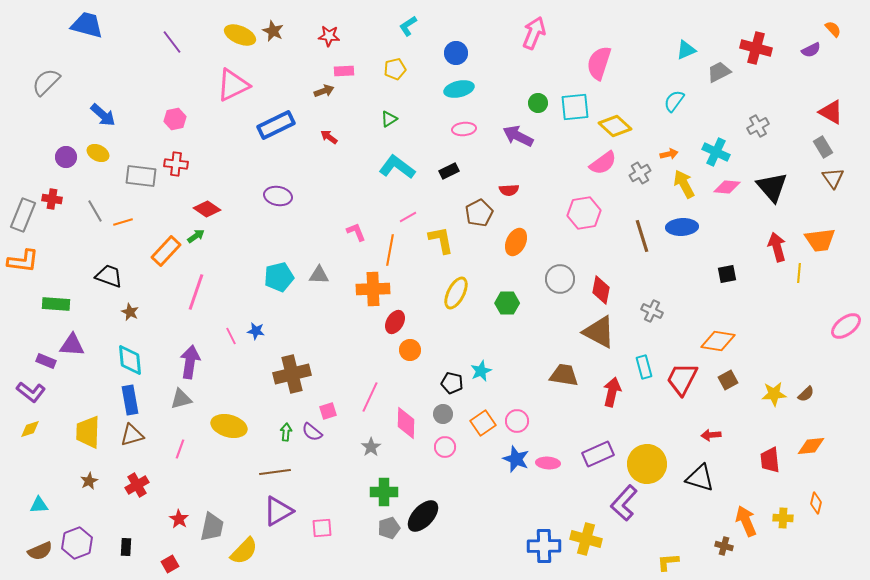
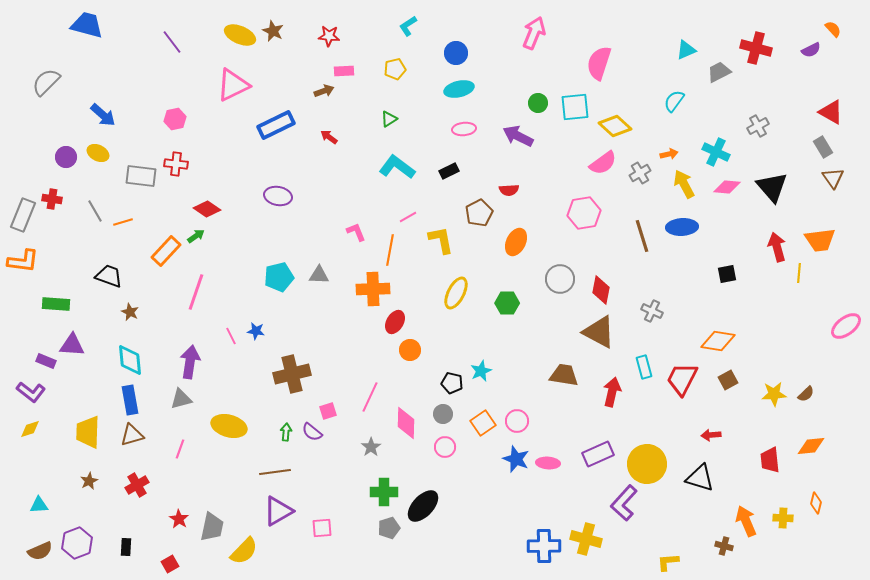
black ellipse at (423, 516): moved 10 px up
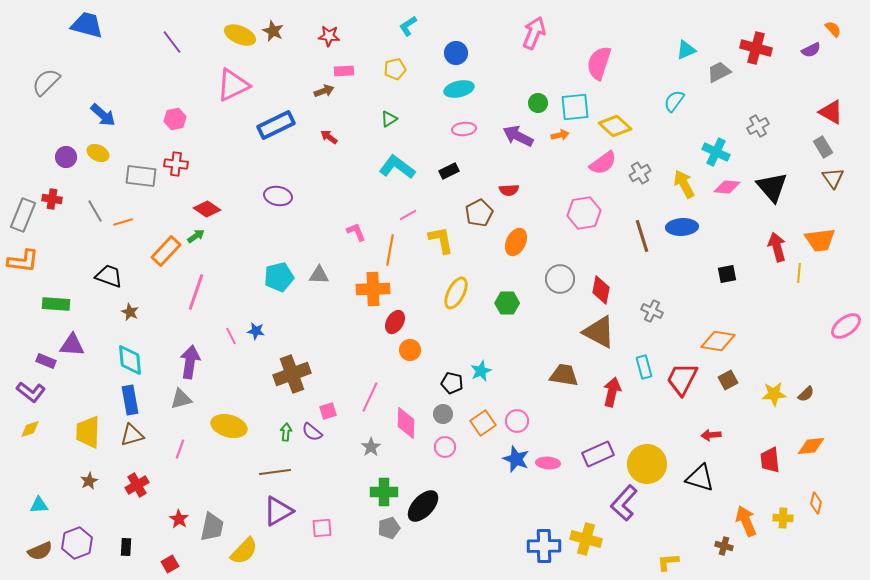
orange arrow at (669, 154): moved 109 px left, 19 px up
pink line at (408, 217): moved 2 px up
brown cross at (292, 374): rotated 6 degrees counterclockwise
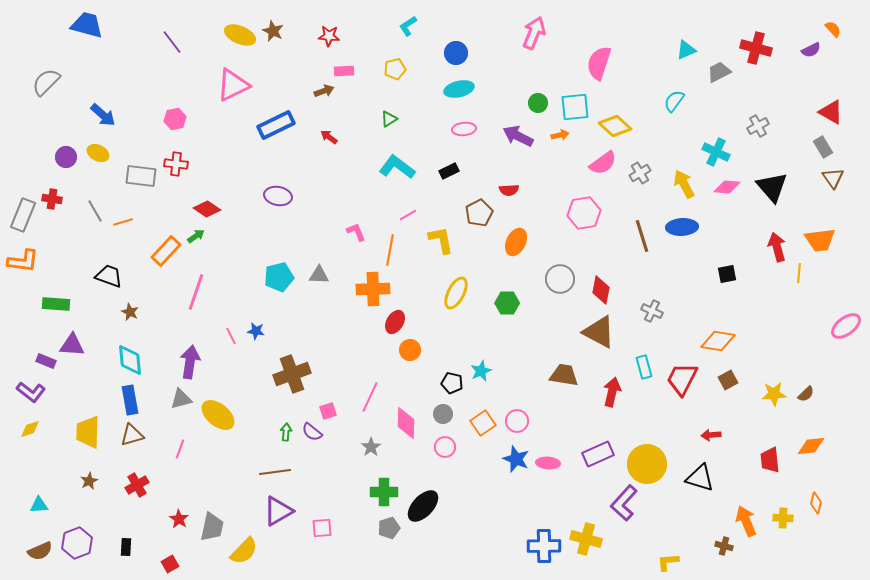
yellow ellipse at (229, 426): moved 11 px left, 11 px up; rotated 24 degrees clockwise
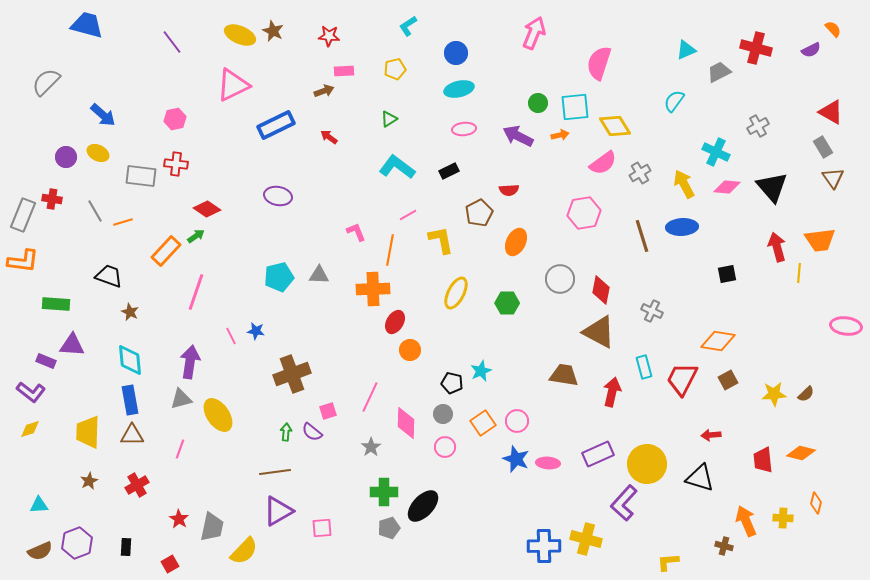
yellow diamond at (615, 126): rotated 16 degrees clockwise
pink ellipse at (846, 326): rotated 44 degrees clockwise
yellow ellipse at (218, 415): rotated 16 degrees clockwise
brown triangle at (132, 435): rotated 15 degrees clockwise
orange diamond at (811, 446): moved 10 px left, 7 px down; rotated 20 degrees clockwise
red trapezoid at (770, 460): moved 7 px left
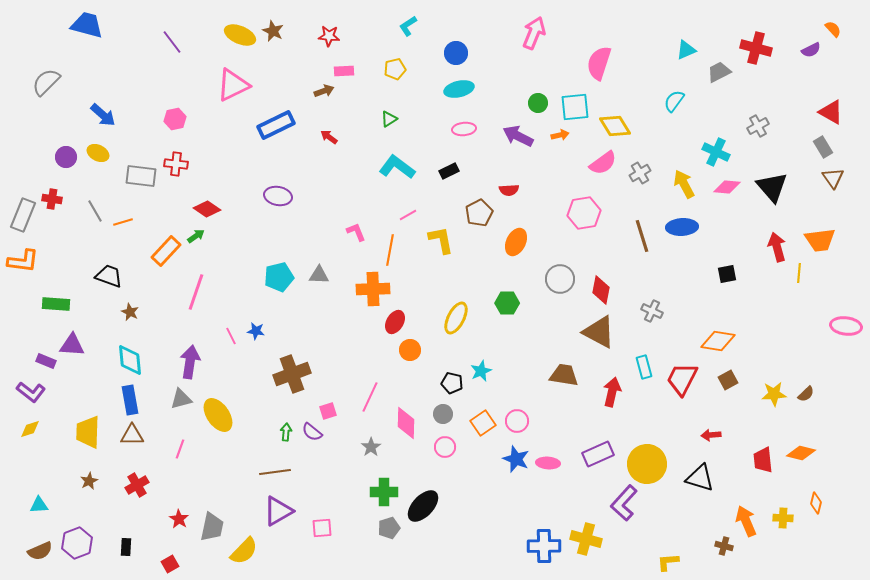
yellow ellipse at (456, 293): moved 25 px down
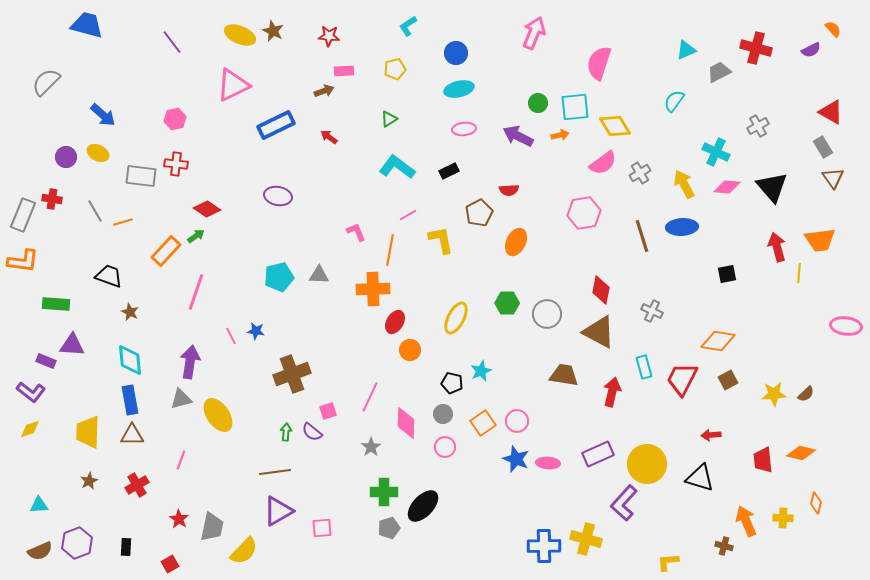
gray circle at (560, 279): moved 13 px left, 35 px down
pink line at (180, 449): moved 1 px right, 11 px down
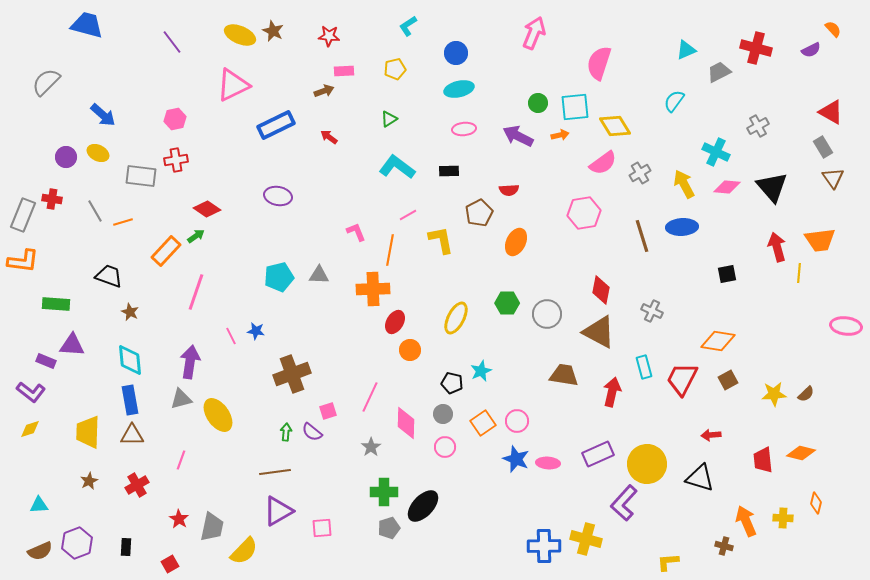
red cross at (176, 164): moved 4 px up; rotated 15 degrees counterclockwise
black rectangle at (449, 171): rotated 24 degrees clockwise
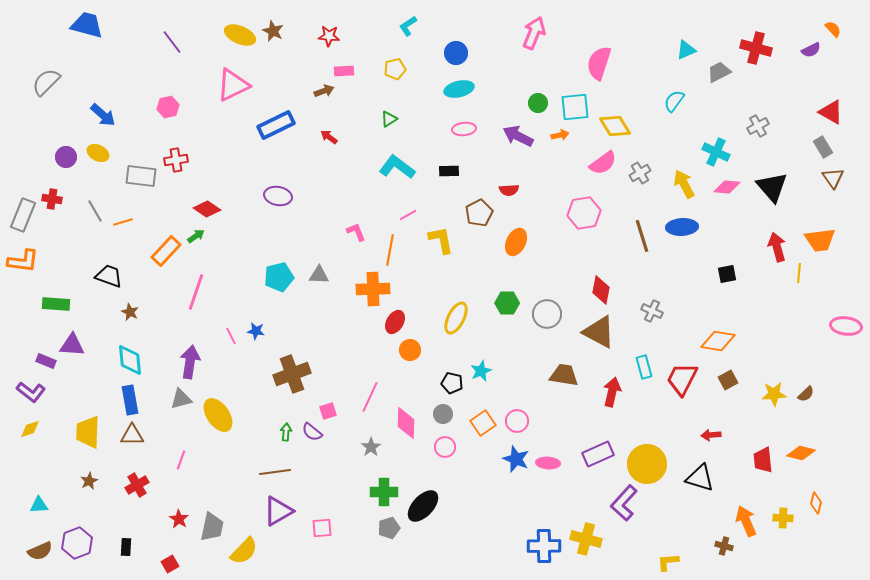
pink hexagon at (175, 119): moved 7 px left, 12 px up
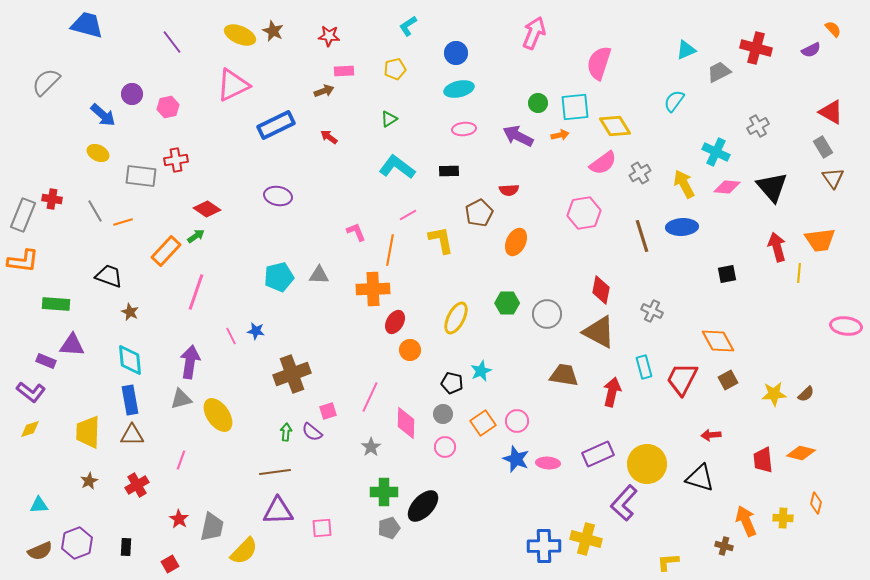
purple circle at (66, 157): moved 66 px right, 63 px up
orange diamond at (718, 341): rotated 52 degrees clockwise
purple triangle at (278, 511): rotated 28 degrees clockwise
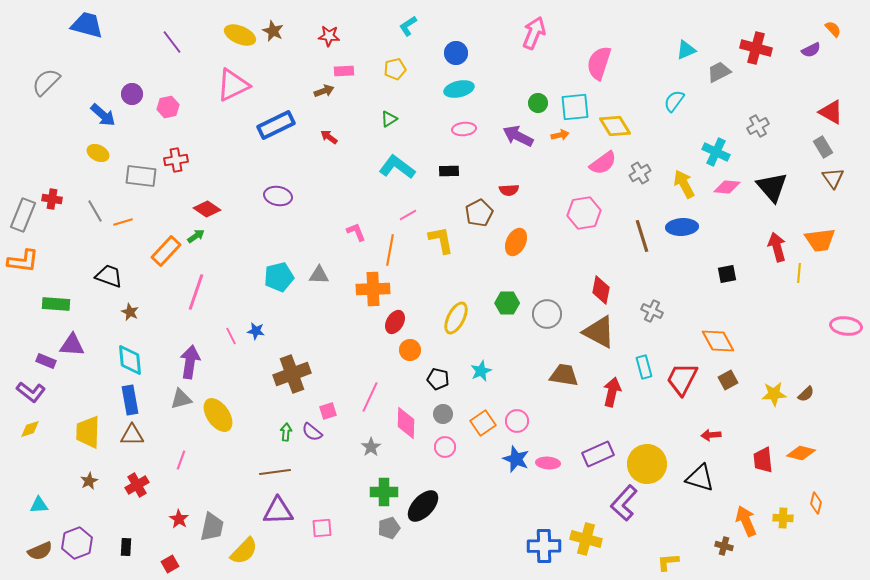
black pentagon at (452, 383): moved 14 px left, 4 px up
